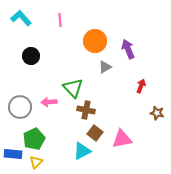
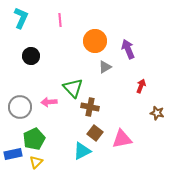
cyan L-shape: rotated 65 degrees clockwise
brown cross: moved 4 px right, 3 px up
blue rectangle: rotated 18 degrees counterclockwise
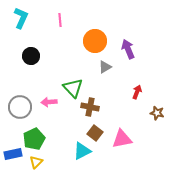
red arrow: moved 4 px left, 6 px down
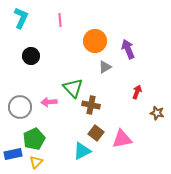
brown cross: moved 1 px right, 2 px up
brown square: moved 1 px right
